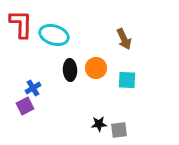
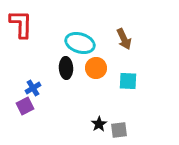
cyan ellipse: moved 26 px right, 8 px down
black ellipse: moved 4 px left, 2 px up
cyan square: moved 1 px right, 1 px down
black star: rotated 28 degrees counterclockwise
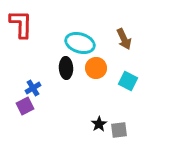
cyan square: rotated 24 degrees clockwise
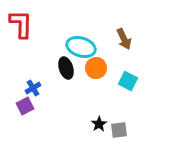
cyan ellipse: moved 1 px right, 4 px down
black ellipse: rotated 15 degrees counterclockwise
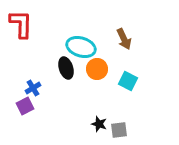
orange circle: moved 1 px right, 1 px down
black star: rotated 21 degrees counterclockwise
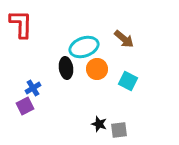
brown arrow: rotated 25 degrees counterclockwise
cyan ellipse: moved 3 px right; rotated 36 degrees counterclockwise
black ellipse: rotated 10 degrees clockwise
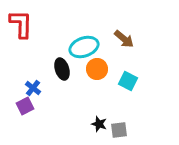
black ellipse: moved 4 px left, 1 px down; rotated 10 degrees counterclockwise
blue cross: rotated 21 degrees counterclockwise
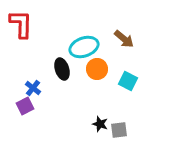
black star: moved 1 px right
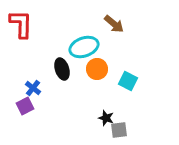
brown arrow: moved 10 px left, 15 px up
black star: moved 6 px right, 6 px up
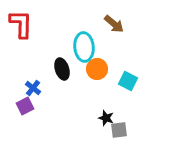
cyan ellipse: rotated 76 degrees counterclockwise
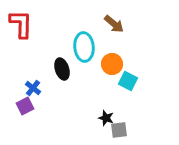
orange circle: moved 15 px right, 5 px up
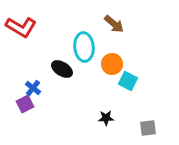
red L-shape: moved 3 px down; rotated 120 degrees clockwise
black ellipse: rotated 40 degrees counterclockwise
purple square: moved 2 px up
black star: rotated 21 degrees counterclockwise
gray square: moved 29 px right, 2 px up
